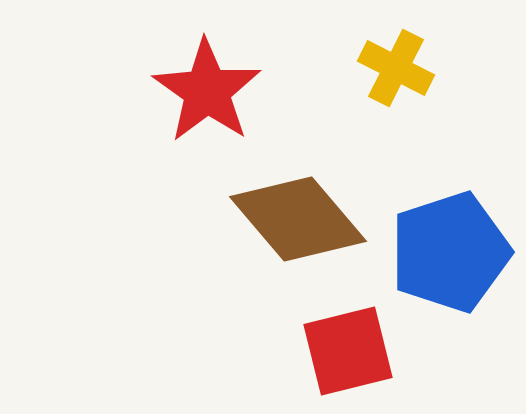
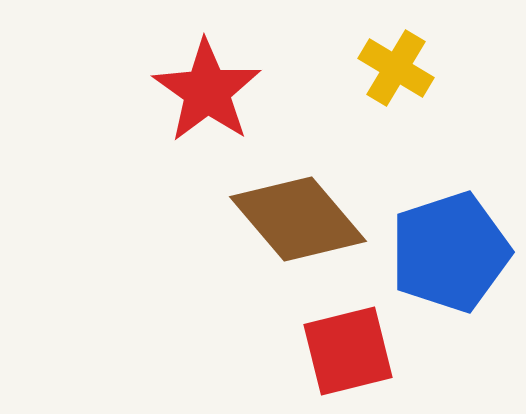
yellow cross: rotated 4 degrees clockwise
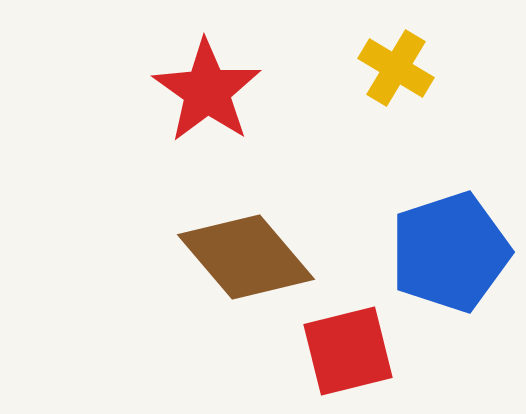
brown diamond: moved 52 px left, 38 px down
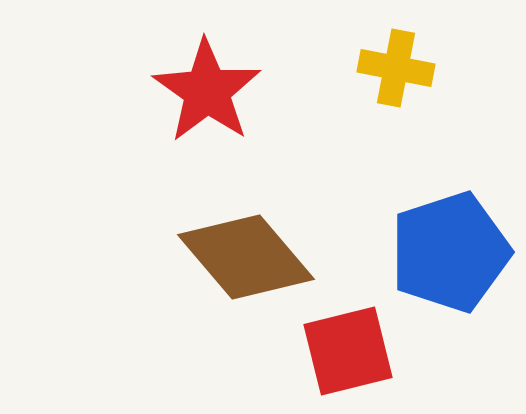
yellow cross: rotated 20 degrees counterclockwise
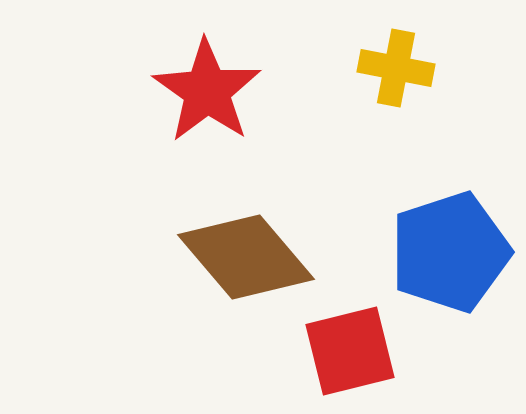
red square: moved 2 px right
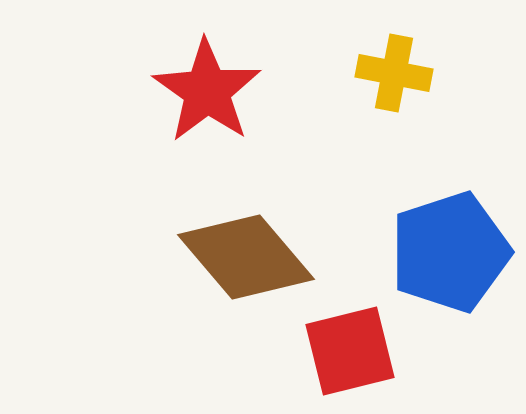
yellow cross: moved 2 px left, 5 px down
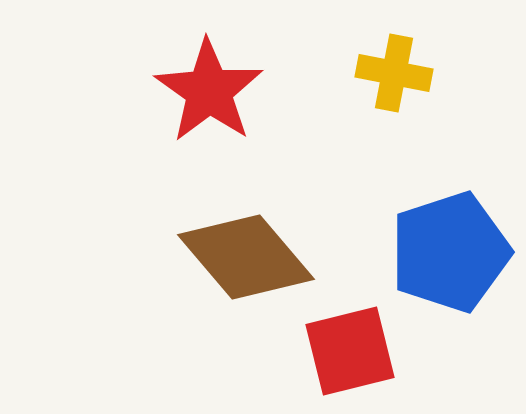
red star: moved 2 px right
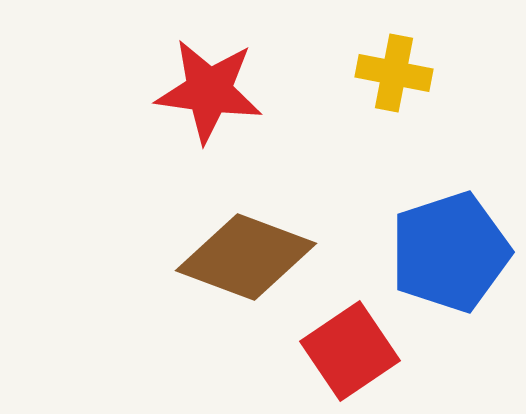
red star: rotated 27 degrees counterclockwise
brown diamond: rotated 29 degrees counterclockwise
red square: rotated 20 degrees counterclockwise
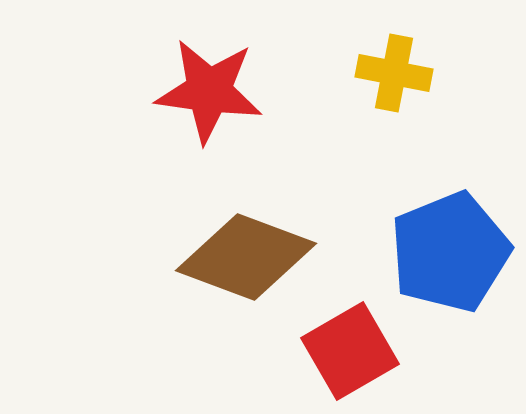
blue pentagon: rotated 4 degrees counterclockwise
red square: rotated 4 degrees clockwise
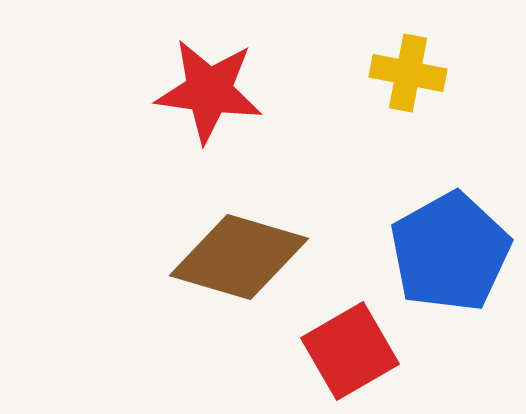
yellow cross: moved 14 px right
blue pentagon: rotated 7 degrees counterclockwise
brown diamond: moved 7 px left; rotated 4 degrees counterclockwise
